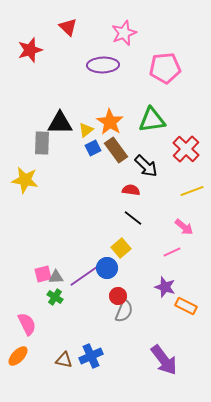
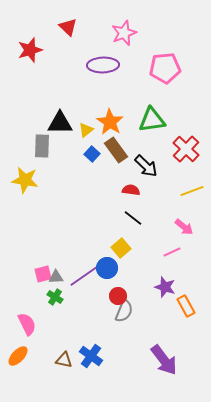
gray rectangle: moved 3 px down
blue square: moved 1 px left, 6 px down; rotated 21 degrees counterclockwise
orange rectangle: rotated 35 degrees clockwise
blue cross: rotated 30 degrees counterclockwise
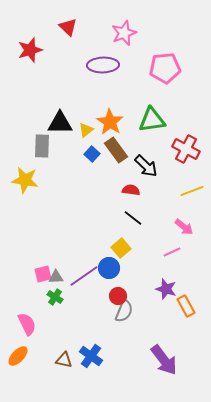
red cross: rotated 16 degrees counterclockwise
blue circle: moved 2 px right
purple star: moved 1 px right, 2 px down
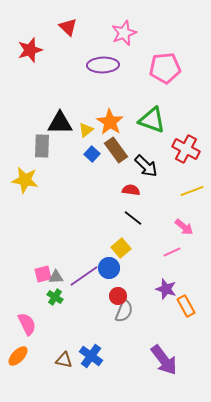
green triangle: rotated 28 degrees clockwise
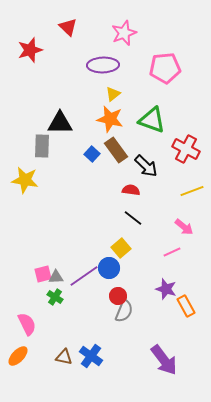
orange star: moved 3 px up; rotated 20 degrees counterclockwise
yellow triangle: moved 27 px right, 36 px up
brown triangle: moved 3 px up
